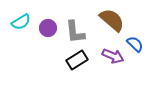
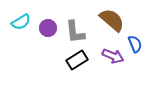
blue semicircle: rotated 24 degrees clockwise
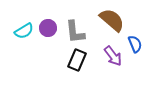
cyan semicircle: moved 3 px right, 9 px down
purple arrow: rotated 30 degrees clockwise
black rectangle: rotated 35 degrees counterclockwise
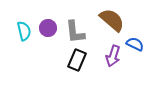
cyan semicircle: rotated 72 degrees counterclockwise
blue semicircle: rotated 42 degrees counterclockwise
purple arrow: rotated 55 degrees clockwise
